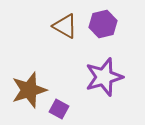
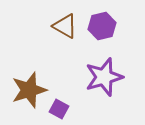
purple hexagon: moved 1 px left, 2 px down
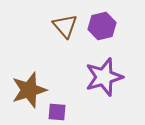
brown triangle: rotated 20 degrees clockwise
purple square: moved 2 px left, 3 px down; rotated 24 degrees counterclockwise
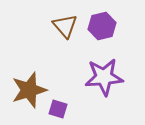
purple star: rotated 12 degrees clockwise
purple square: moved 1 px right, 3 px up; rotated 12 degrees clockwise
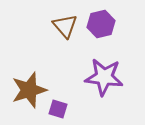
purple hexagon: moved 1 px left, 2 px up
purple star: rotated 12 degrees clockwise
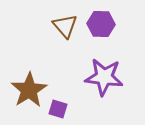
purple hexagon: rotated 16 degrees clockwise
brown star: rotated 15 degrees counterclockwise
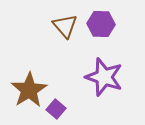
purple star: rotated 12 degrees clockwise
purple square: moved 2 px left; rotated 24 degrees clockwise
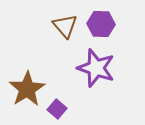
purple star: moved 8 px left, 9 px up
brown star: moved 2 px left, 1 px up
purple square: moved 1 px right
